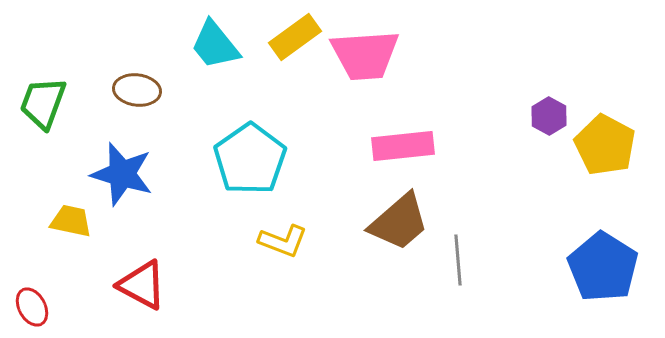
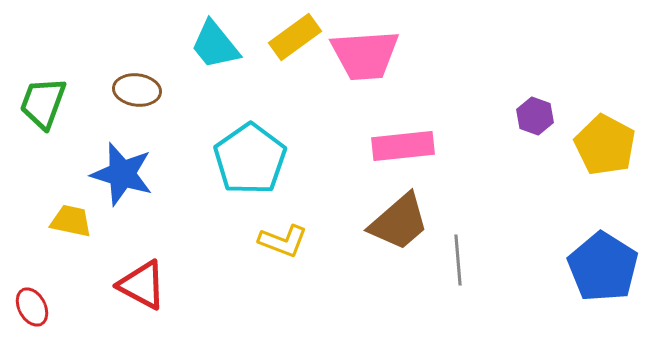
purple hexagon: moved 14 px left; rotated 9 degrees counterclockwise
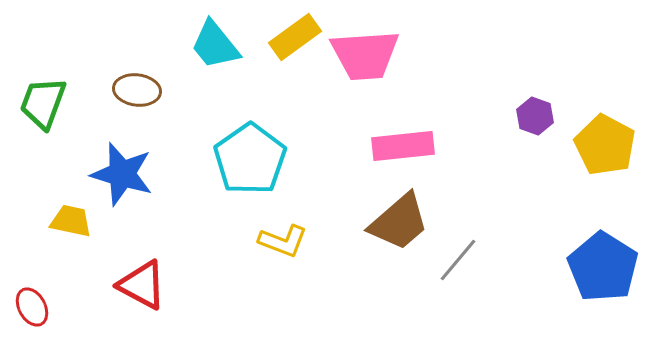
gray line: rotated 45 degrees clockwise
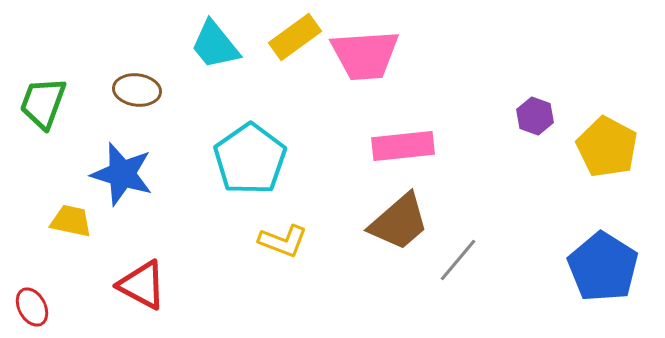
yellow pentagon: moved 2 px right, 2 px down
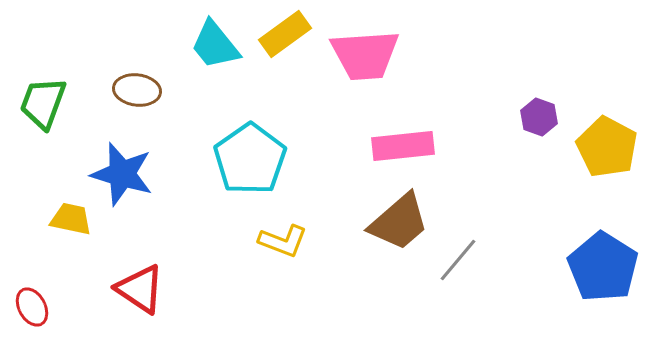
yellow rectangle: moved 10 px left, 3 px up
purple hexagon: moved 4 px right, 1 px down
yellow trapezoid: moved 2 px up
red triangle: moved 2 px left, 4 px down; rotated 6 degrees clockwise
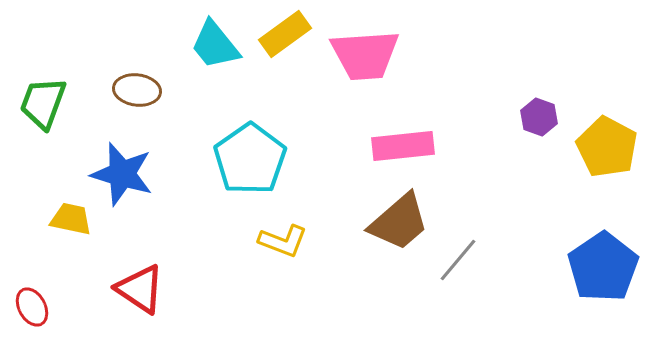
blue pentagon: rotated 6 degrees clockwise
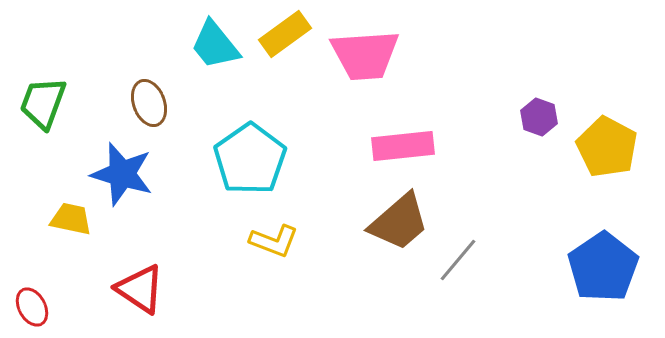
brown ellipse: moved 12 px right, 13 px down; rotated 63 degrees clockwise
yellow L-shape: moved 9 px left
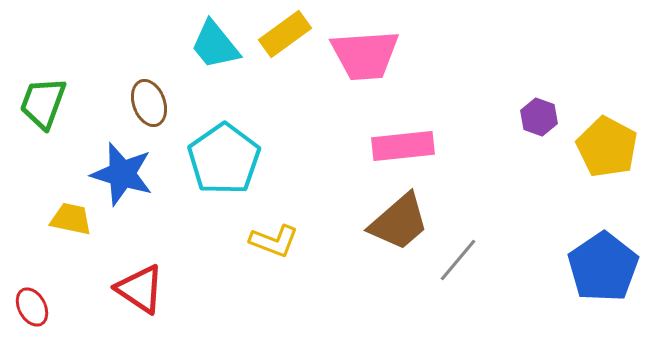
cyan pentagon: moved 26 px left
